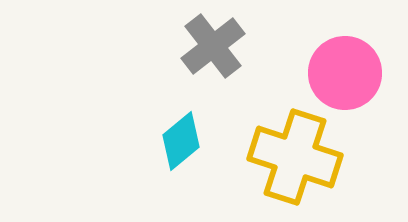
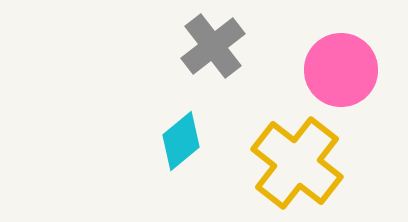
pink circle: moved 4 px left, 3 px up
yellow cross: moved 2 px right, 6 px down; rotated 20 degrees clockwise
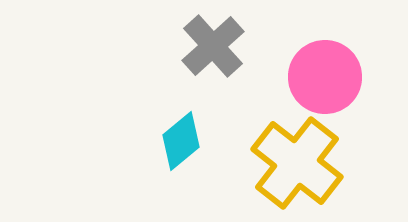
gray cross: rotated 4 degrees counterclockwise
pink circle: moved 16 px left, 7 px down
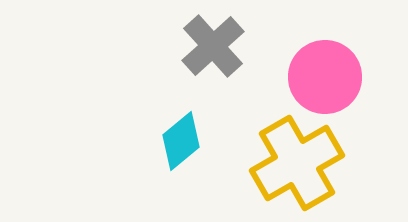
yellow cross: rotated 22 degrees clockwise
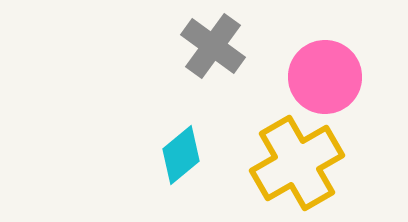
gray cross: rotated 12 degrees counterclockwise
cyan diamond: moved 14 px down
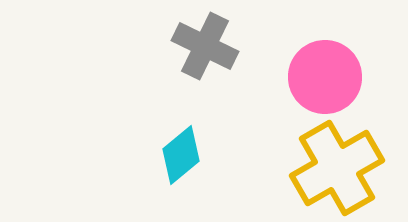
gray cross: moved 8 px left; rotated 10 degrees counterclockwise
yellow cross: moved 40 px right, 5 px down
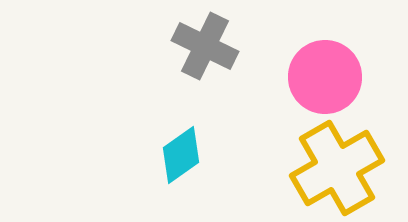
cyan diamond: rotated 4 degrees clockwise
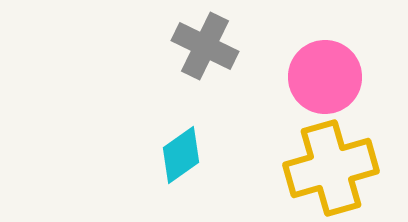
yellow cross: moved 6 px left; rotated 14 degrees clockwise
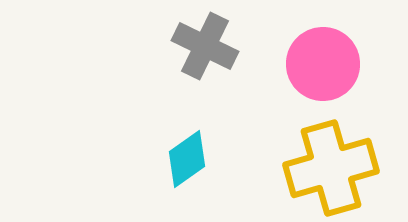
pink circle: moved 2 px left, 13 px up
cyan diamond: moved 6 px right, 4 px down
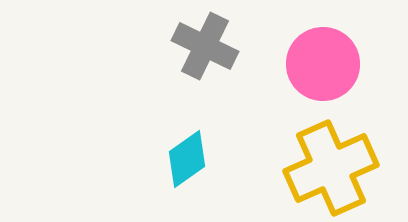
yellow cross: rotated 8 degrees counterclockwise
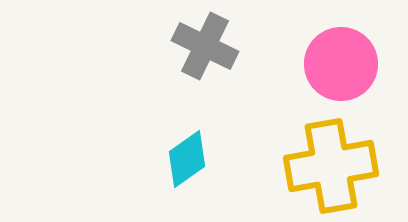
pink circle: moved 18 px right
yellow cross: moved 2 px up; rotated 14 degrees clockwise
